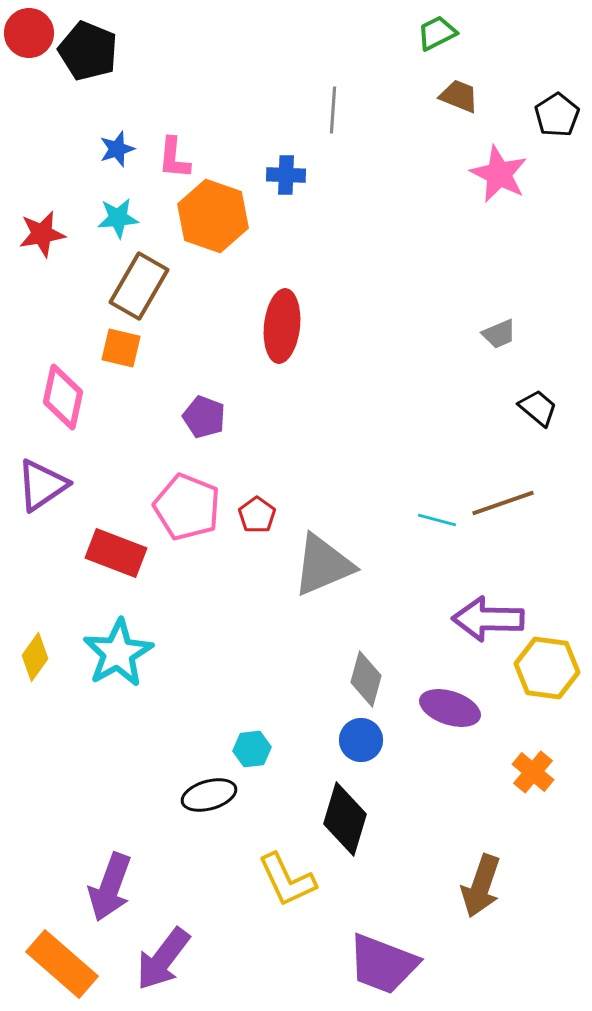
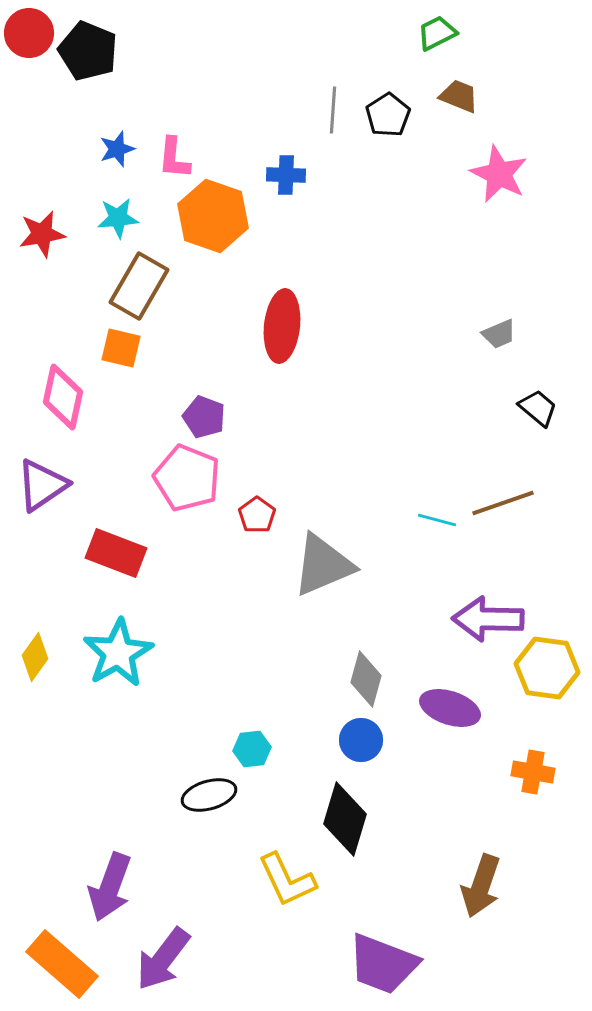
black pentagon at (557, 115): moved 169 px left
pink pentagon at (187, 507): moved 29 px up
orange cross at (533, 772): rotated 30 degrees counterclockwise
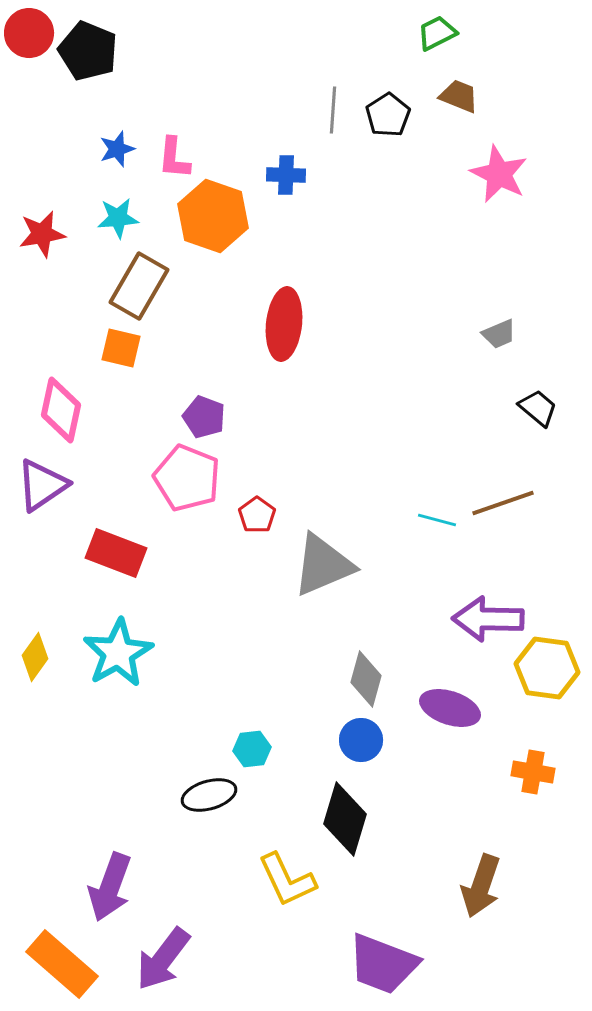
red ellipse at (282, 326): moved 2 px right, 2 px up
pink diamond at (63, 397): moved 2 px left, 13 px down
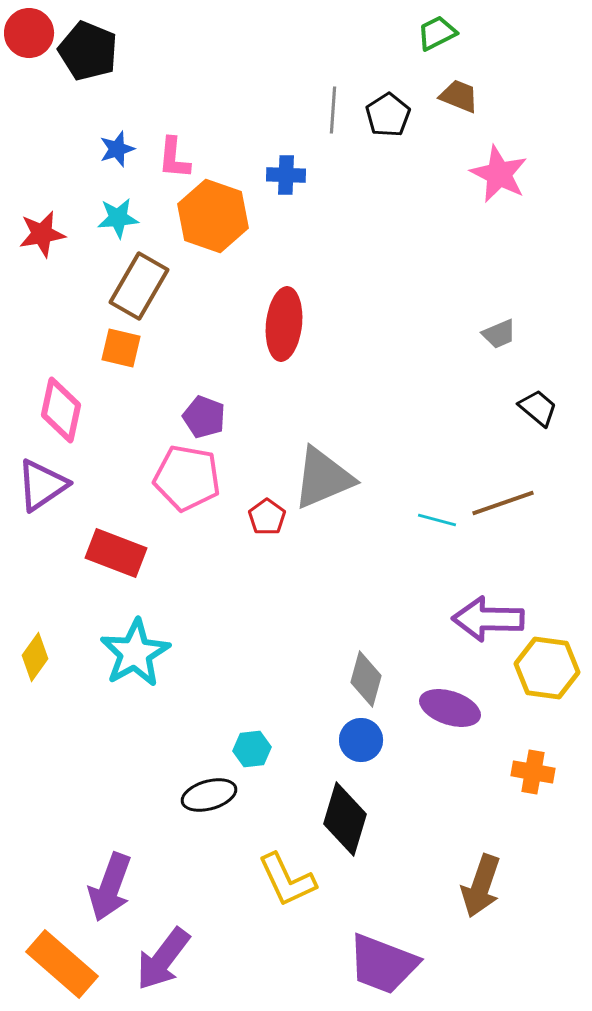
pink pentagon at (187, 478): rotated 12 degrees counterclockwise
red pentagon at (257, 515): moved 10 px right, 2 px down
gray triangle at (323, 565): moved 87 px up
cyan star at (118, 653): moved 17 px right
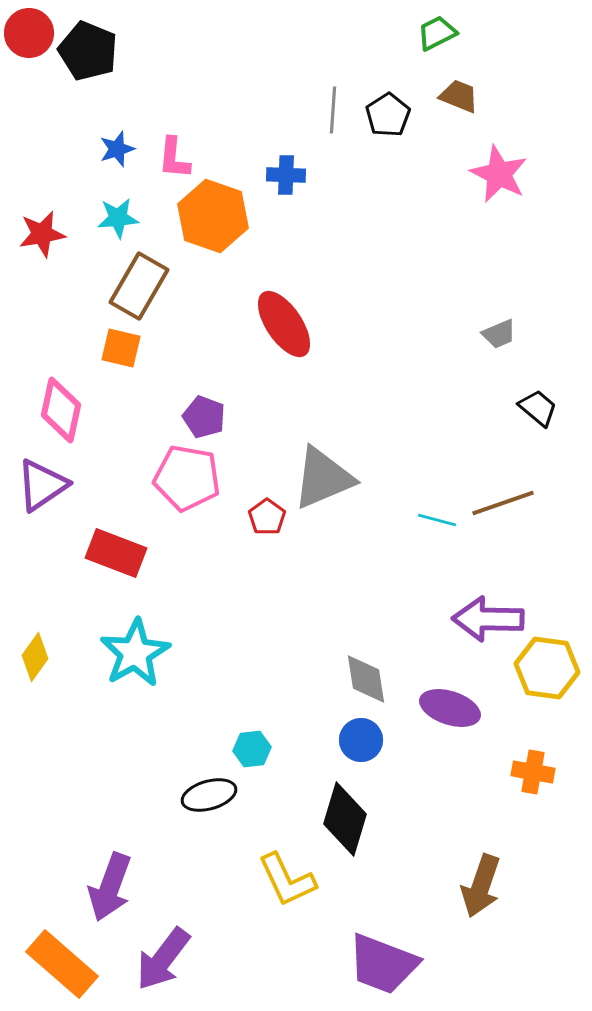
red ellipse at (284, 324): rotated 40 degrees counterclockwise
gray diamond at (366, 679): rotated 24 degrees counterclockwise
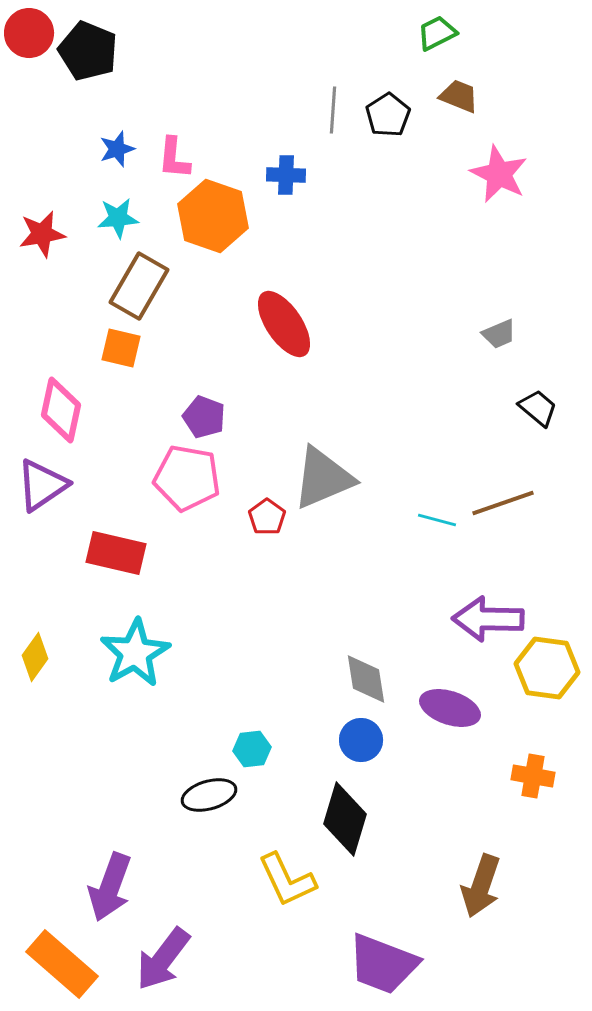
red rectangle at (116, 553): rotated 8 degrees counterclockwise
orange cross at (533, 772): moved 4 px down
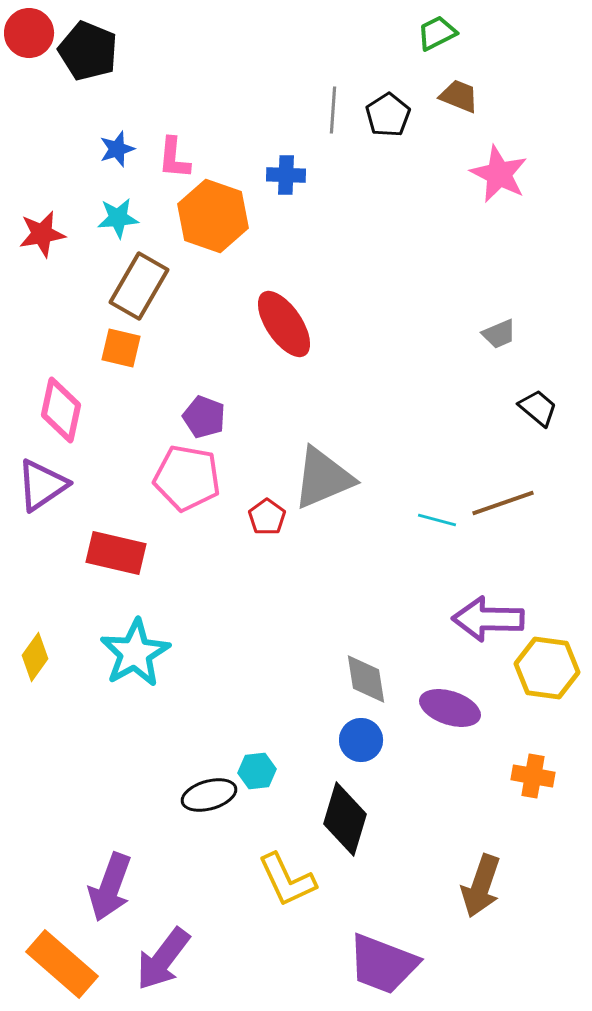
cyan hexagon at (252, 749): moved 5 px right, 22 px down
